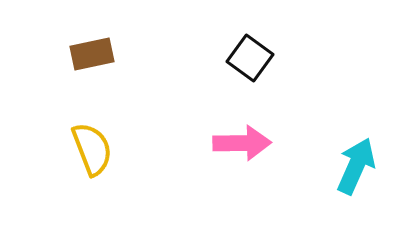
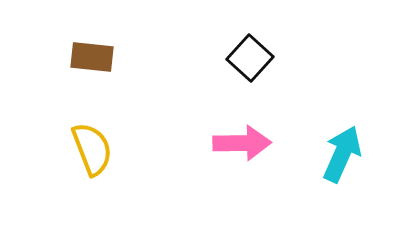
brown rectangle: moved 3 px down; rotated 18 degrees clockwise
black square: rotated 6 degrees clockwise
cyan arrow: moved 14 px left, 12 px up
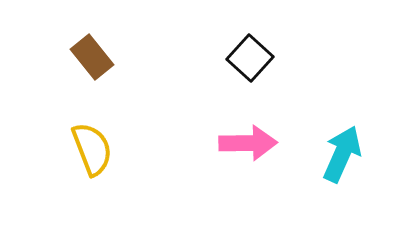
brown rectangle: rotated 45 degrees clockwise
pink arrow: moved 6 px right
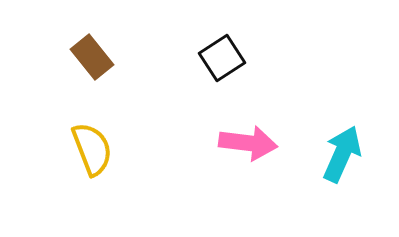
black square: moved 28 px left; rotated 15 degrees clockwise
pink arrow: rotated 8 degrees clockwise
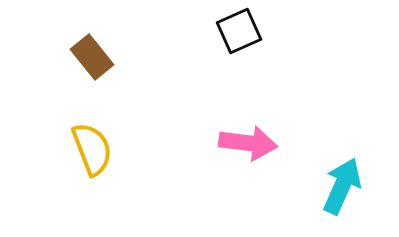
black square: moved 17 px right, 27 px up; rotated 9 degrees clockwise
cyan arrow: moved 32 px down
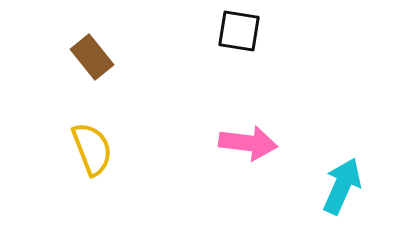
black square: rotated 33 degrees clockwise
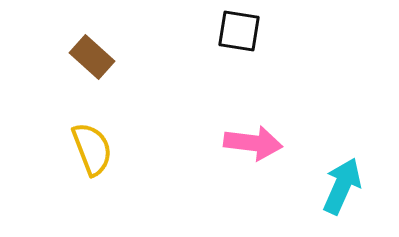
brown rectangle: rotated 9 degrees counterclockwise
pink arrow: moved 5 px right
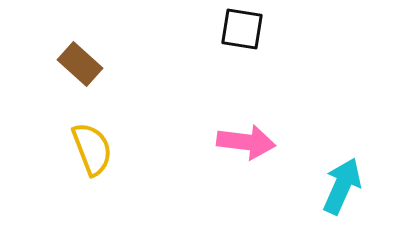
black square: moved 3 px right, 2 px up
brown rectangle: moved 12 px left, 7 px down
pink arrow: moved 7 px left, 1 px up
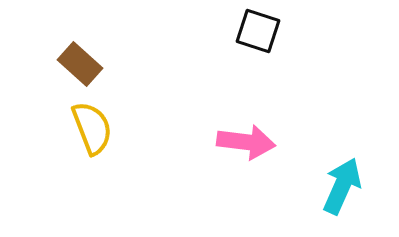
black square: moved 16 px right, 2 px down; rotated 9 degrees clockwise
yellow semicircle: moved 21 px up
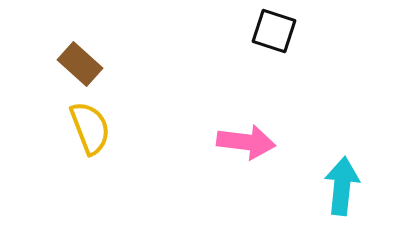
black square: moved 16 px right
yellow semicircle: moved 2 px left
cyan arrow: rotated 18 degrees counterclockwise
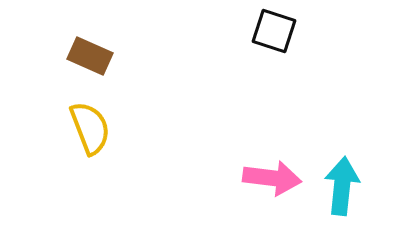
brown rectangle: moved 10 px right, 8 px up; rotated 18 degrees counterclockwise
pink arrow: moved 26 px right, 36 px down
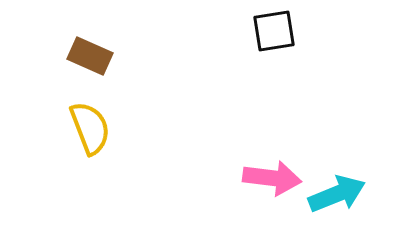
black square: rotated 27 degrees counterclockwise
cyan arrow: moved 5 px left, 8 px down; rotated 62 degrees clockwise
